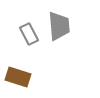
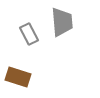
gray trapezoid: moved 3 px right, 4 px up
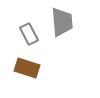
brown rectangle: moved 9 px right, 9 px up
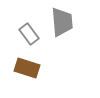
gray rectangle: rotated 10 degrees counterclockwise
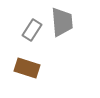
gray rectangle: moved 3 px right, 4 px up; rotated 70 degrees clockwise
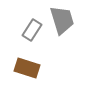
gray trapezoid: moved 2 px up; rotated 12 degrees counterclockwise
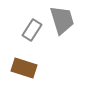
brown rectangle: moved 3 px left
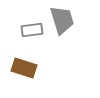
gray rectangle: rotated 50 degrees clockwise
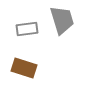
gray rectangle: moved 5 px left, 1 px up
